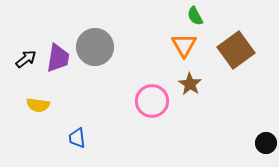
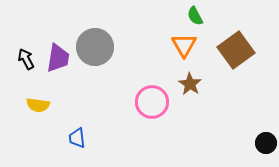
black arrow: rotated 80 degrees counterclockwise
pink circle: moved 1 px down
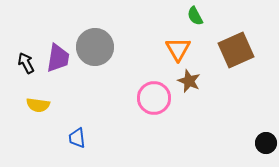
orange triangle: moved 6 px left, 4 px down
brown square: rotated 12 degrees clockwise
black arrow: moved 4 px down
brown star: moved 1 px left, 3 px up; rotated 10 degrees counterclockwise
pink circle: moved 2 px right, 4 px up
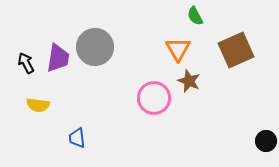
black circle: moved 2 px up
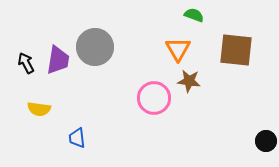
green semicircle: moved 1 px left, 1 px up; rotated 138 degrees clockwise
brown square: rotated 30 degrees clockwise
purple trapezoid: moved 2 px down
brown star: rotated 15 degrees counterclockwise
yellow semicircle: moved 1 px right, 4 px down
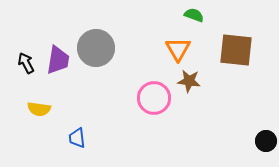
gray circle: moved 1 px right, 1 px down
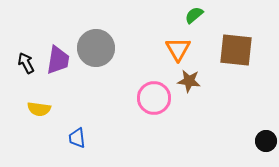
green semicircle: rotated 60 degrees counterclockwise
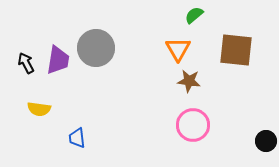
pink circle: moved 39 px right, 27 px down
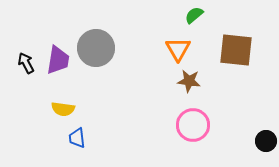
yellow semicircle: moved 24 px right
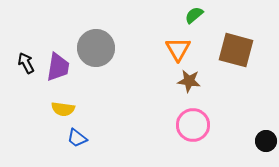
brown square: rotated 9 degrees clockwise
purple trapezoid: moved 7 px down
blue trapezoid: rotated 45 degrees counterclockwise
